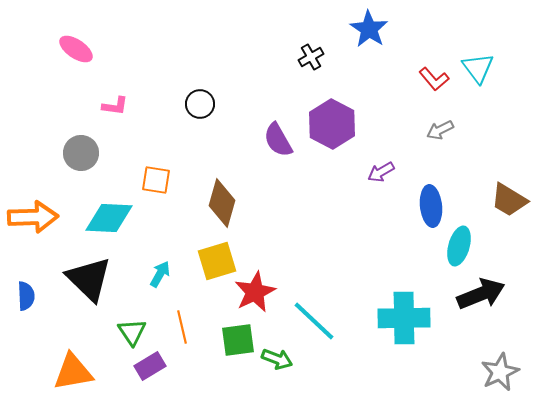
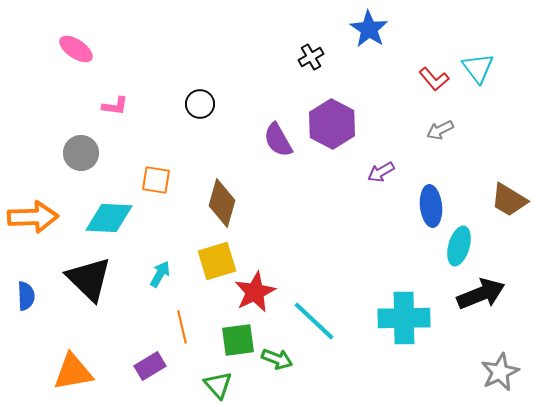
green triangle: moved 86 px right, 53 px down; rotated 8 degrees counterclockwise
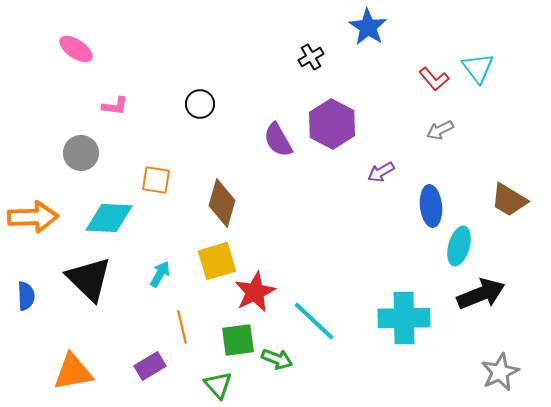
blue star: moved 1 px left, 2 px up
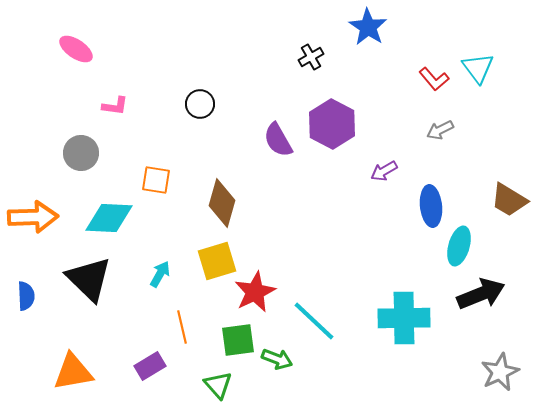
purple arrow: moved 3 px right, 1 px up
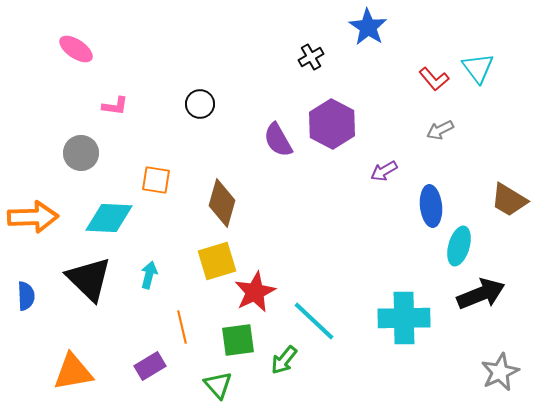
cyan arrow: moved 11 px left, 1 px down; rotated 16 degrees counterclockwise
green arrow: moved 7 px right, 1 px down; rotated 108 degrees clockwise
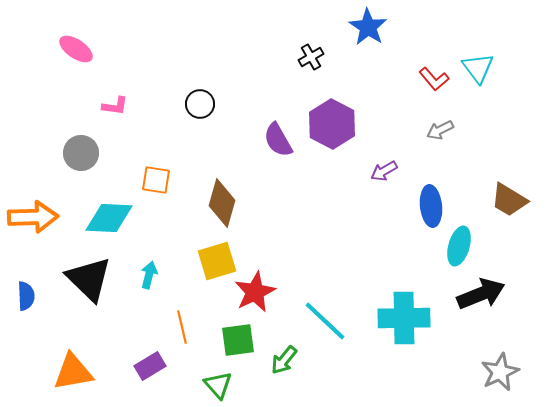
cyan line: moved 11 px right
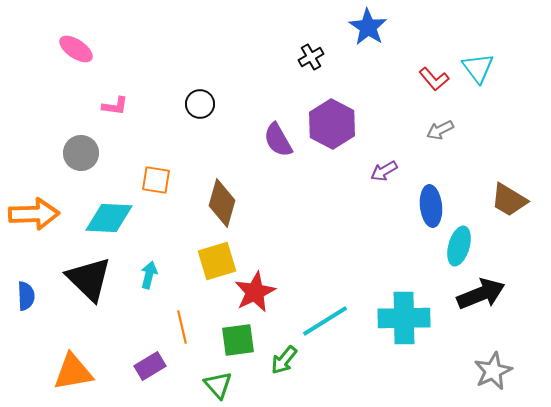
orange arrow: moved 1 px right, 3 px up
cyan line: rotated 75 degrees counterclockwise
gray star: moved 7 px left, 1 px up
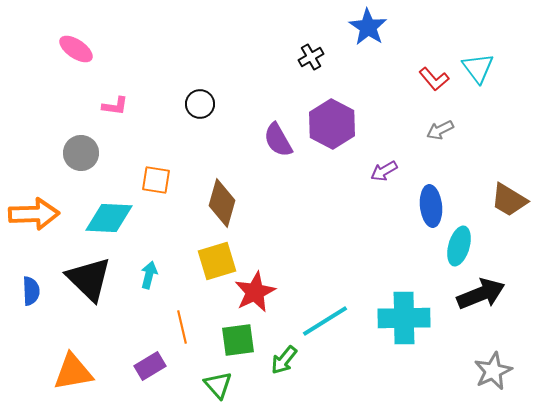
blue semicircle: moved 5 px right, 5 px up
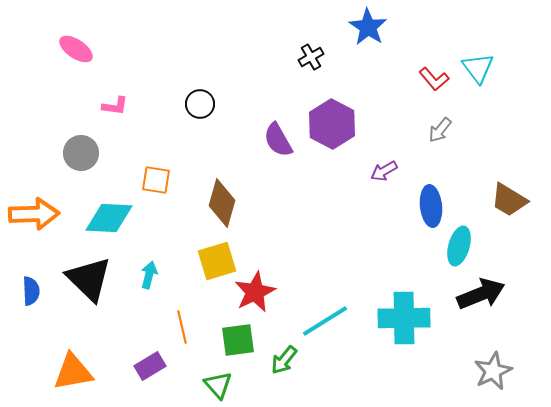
gray arrow: rotated 24 degrees counterclockwise
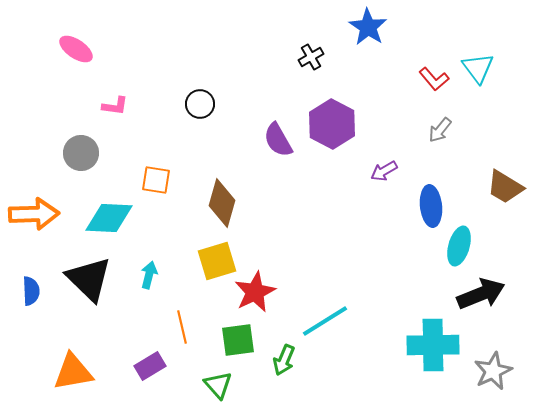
brown trapezoid: moved 4 px left, 13 px up
cyan cross: moved 29 px right, 27 px down
green arrow: rotated 16 degrees counterclockwise
